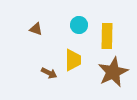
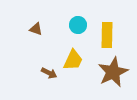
cyan circle: moved 1 px left
yellow rectangle: moved 1 px up
yellow trapezoid: rotated 25 degrees clockwise
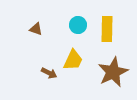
yellow rectangle: moved 6 px up
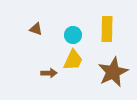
cyan circle: moved 5 px left, 10 px down
brown arrow: rotated 28 degrees counterclockwise
